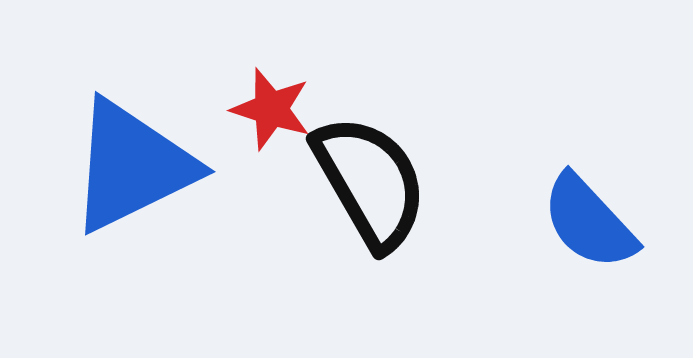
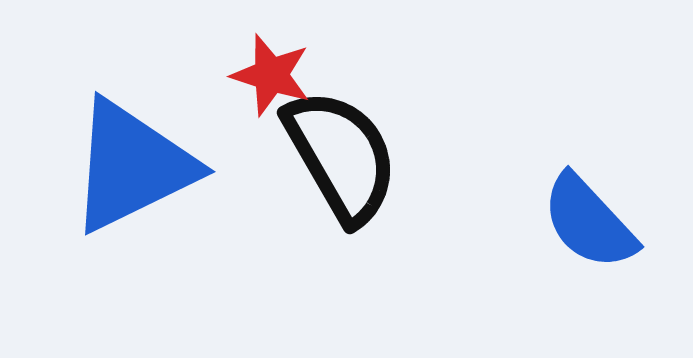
red star: moved 34 px up
black semicircle: moved 29 px left, 26 px up
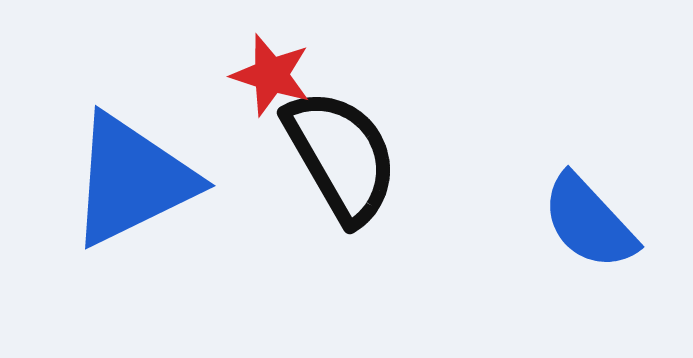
blue triangle: moved 14 px down
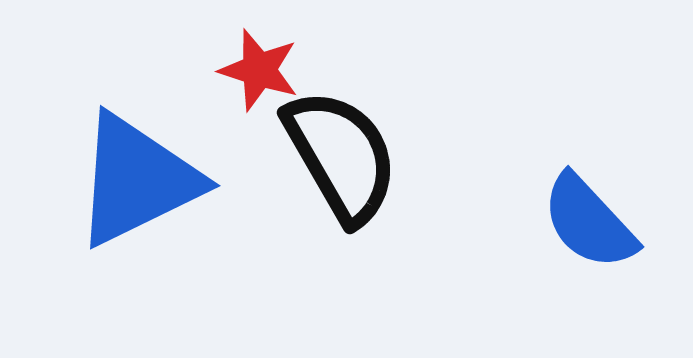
red star: moved 12 px left, 5 px up
blue triangle: moved 5 px right
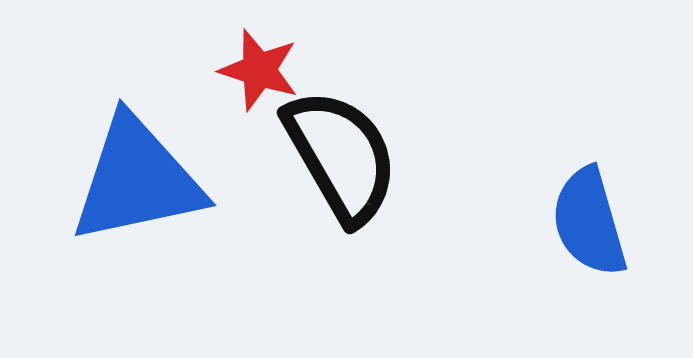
blue triangle: rotated 14 degrees clockwise
blue semicircle: rotated 27 degrees clockwise
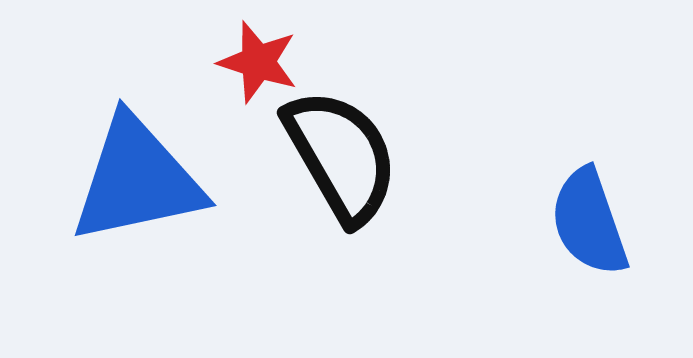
red star: moved 1 px left, 8 px up
blue semicircle: rotated 3 degrees counterclockwise
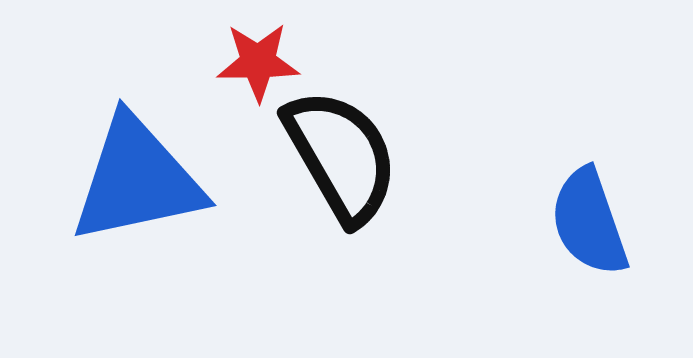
red star: rotated 18 degrees counterclockwise
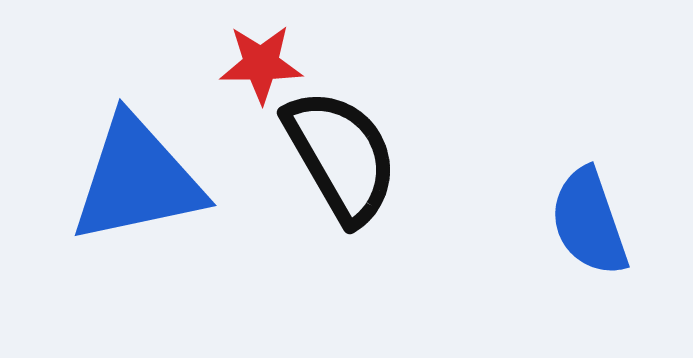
red star: moved 3 px right, 2 px down
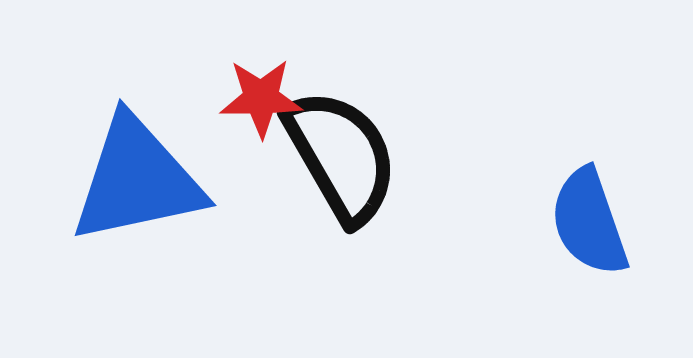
red star: moved 34 px down
